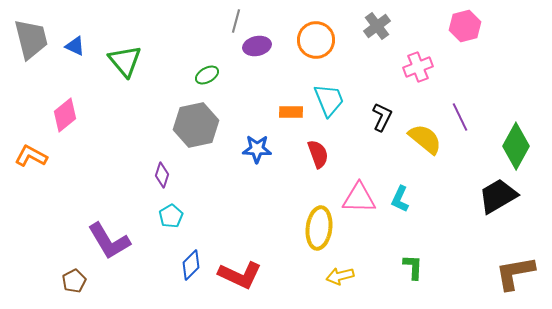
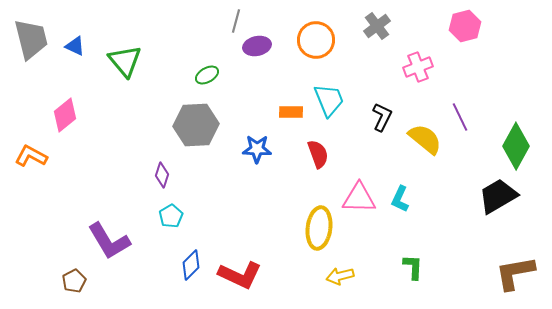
gray hexagon: rotated 9 degrees clockwise
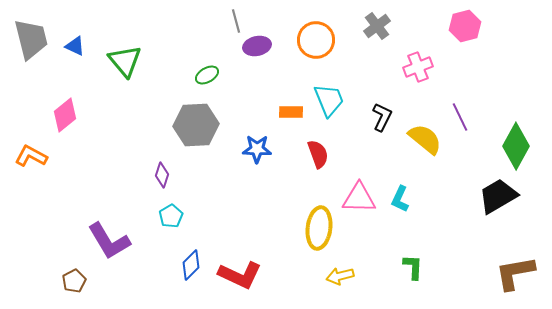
gray line: rotated 30 degrees counterclockwise
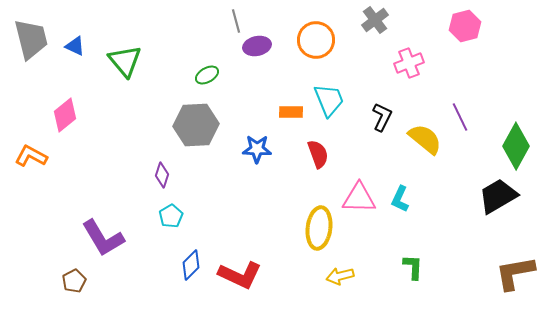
gray cross: moved 2 px left, 6 px up
pink cross: moved 9 px left, 4 px up
purple L-shape: moved 6 px left, 3 px up
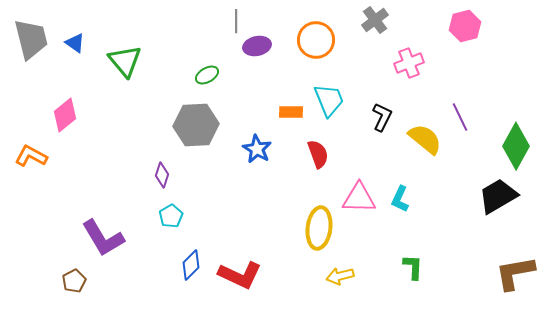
gray line: rotated 15 degrees clockwise
blue triangle: moved 3 px up; rotated 10 degrees clockwise
blue star: rotated 28 degrees clockwise
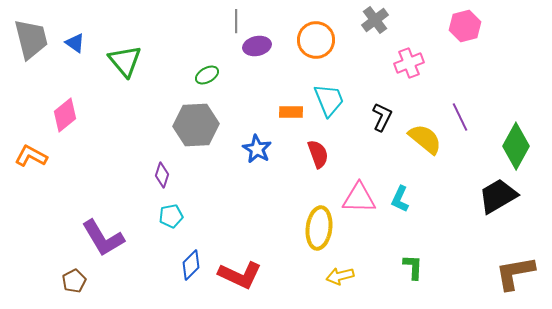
cyan pentagon: rotated 20 degrees clockwise
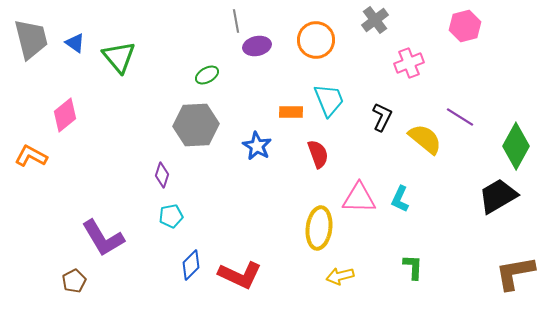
gray line: rotated 10 degrees counterclockwise
green triangle: moved 6 px left, 4 px up
purple line: rotated 32 degrees counterclockwise
blue star: moved 3 px up
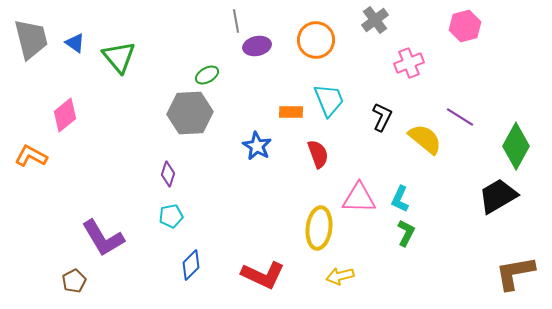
gray hexagon: moved 6 px left, 12 px up
purple diamond: moved 6 px right, 1 px up
green L-shape: moved 7 px left, 34 px up; rotated 24 degrees clockwise
red L-shape: moved 23 px right
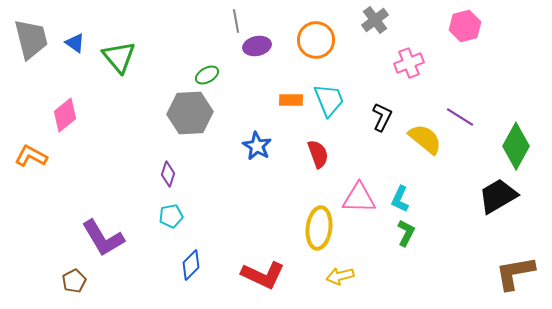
orange rectangle: moved 12 px up
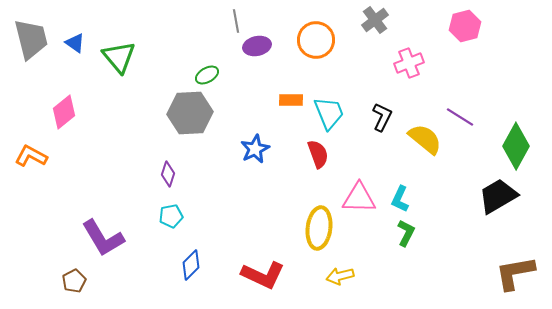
cyan trapezoid: moved 13 px down
pink diamond: moved 1 px left, 3 px up
blue star: moved 2 px left, 3 px down; rotated 16 degrees clockwise
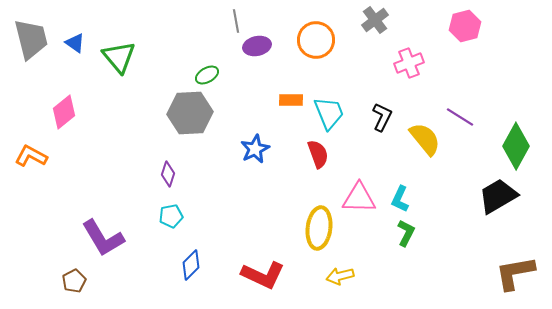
yellow semicircle: rotated 12 degrees clockwise
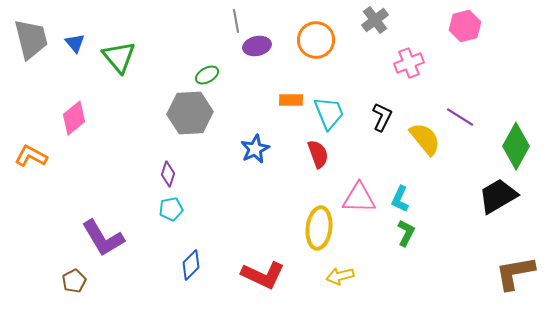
blue triangle: rotated 15 degrees clockwise
pink diamond: moved 10 px right, 6 px down
cyan pentagon: moved 7 px up
